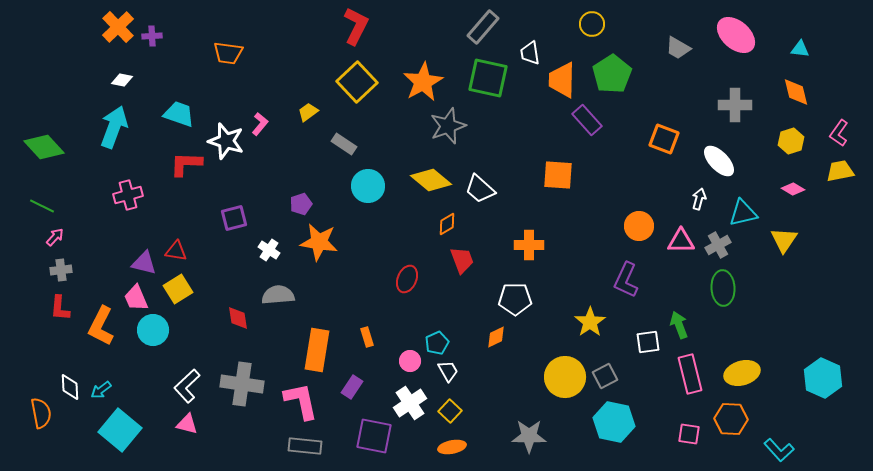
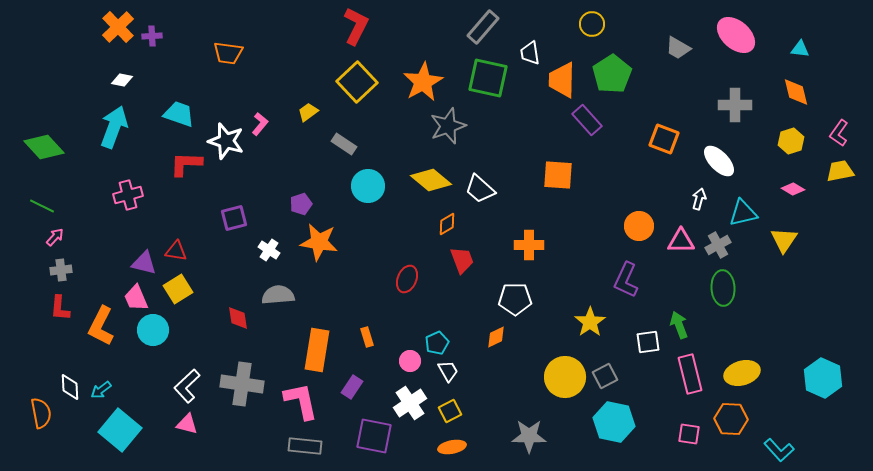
yellow square at (450, 411): rotated 20 degrees clockwise
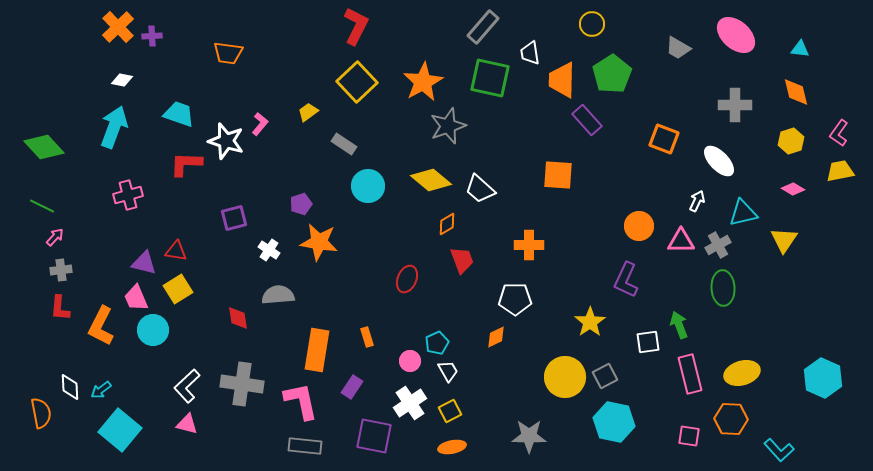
green square at (488, 78): moved 2 px right
white arrow at (699, 199): moved 2 px left, 2 px down; rotated 10 degrees clockwise
pink square at (689, 434): moved 2 px down
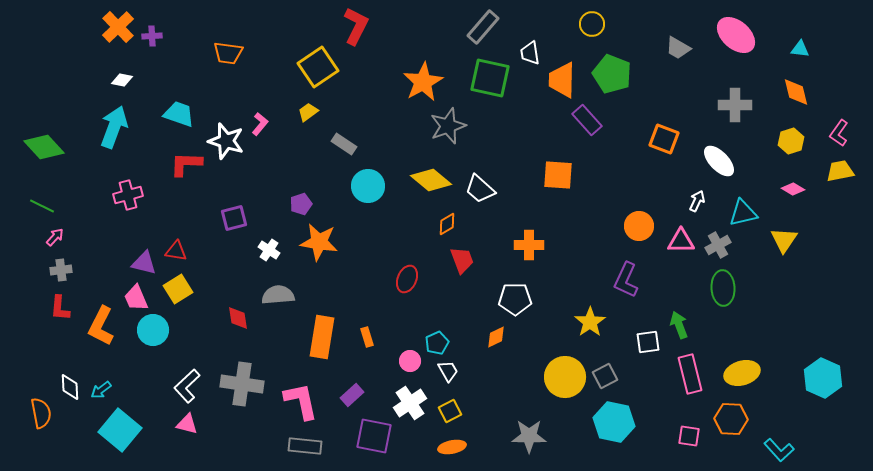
green pentagon at (612, 74): rotated 18 degrees counterclockwise
yellow square at (357, 82): moved 39 px left, 15 px up; rotated 9 degrees clockwise
orange rectangle at (317, 350): moved 5 px right, 13 px up
purple rectangle at (352, 387): moved 8 px down; rotated 15 degrees clockwise
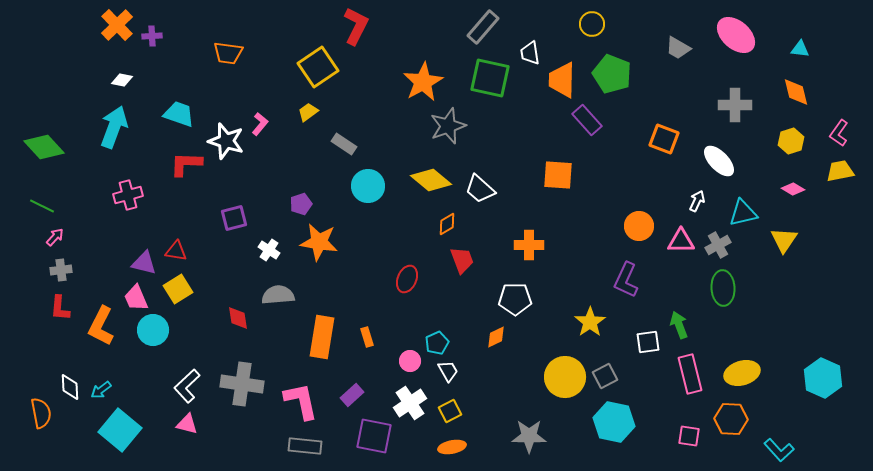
orange cross at (118, 27): moved 1 px left, 2 px up
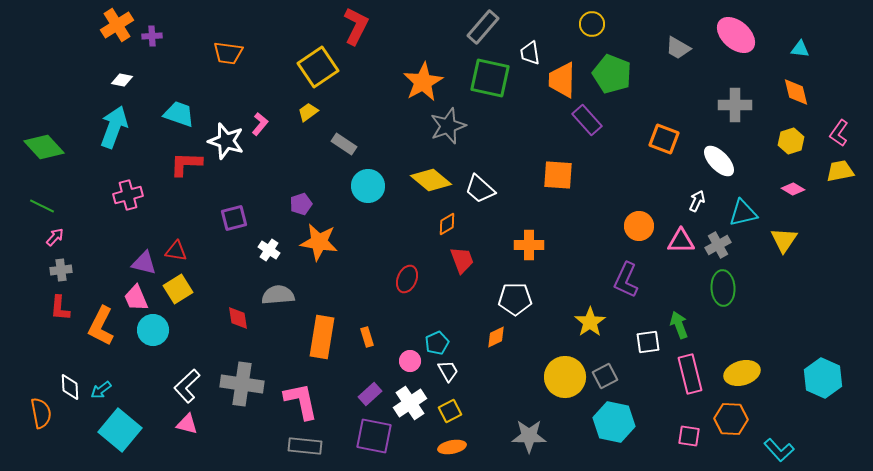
orange cross at (117, 25): rotated 12 degrees clockwise
purple rectangle at (352, 395): moved 18 px right, 1 px up
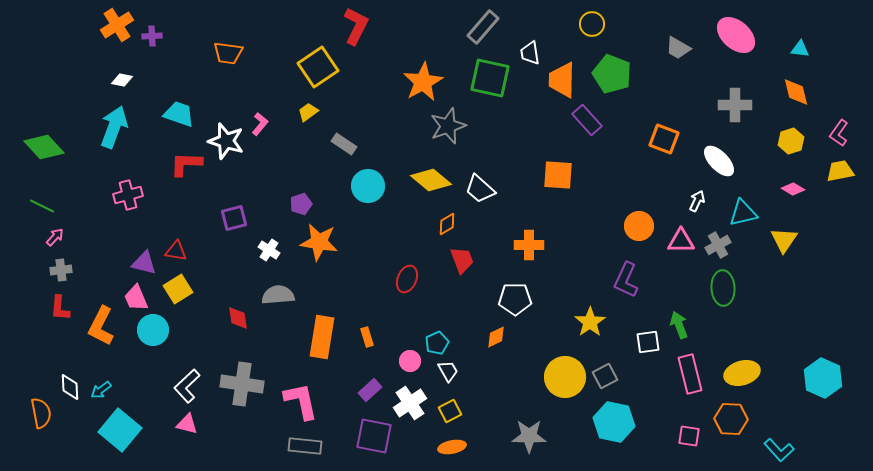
purple rectangle at (370, 394): moved 4 px up
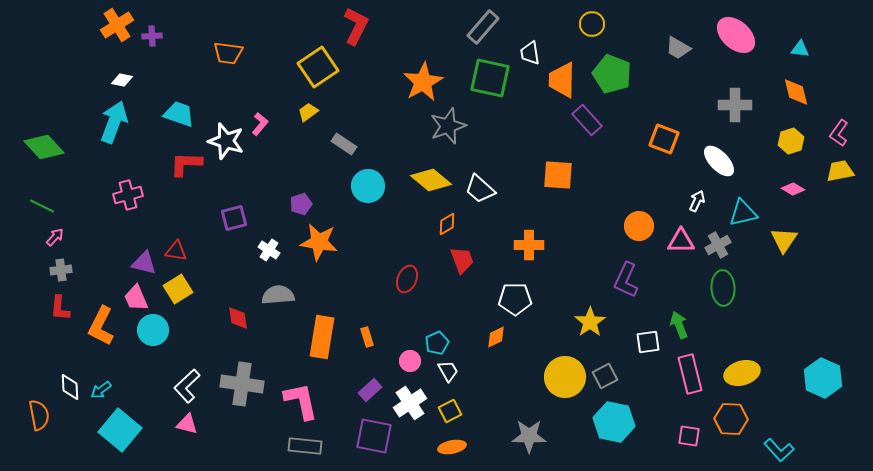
cyan arrow at (114, 127): moved 5 px up
orange semicircle at (41, 413): moved 2 px left, 2 px down
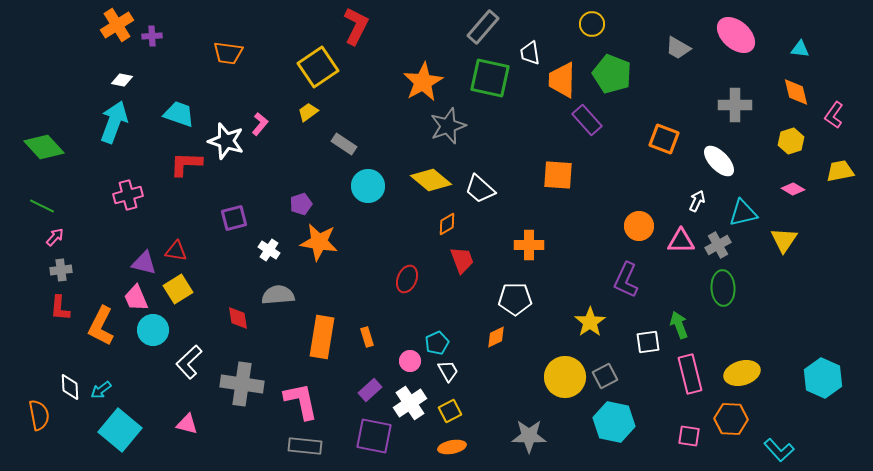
pink L-shape at (839, 133): moved 5 px left, 18 px up
white L-shape at (187, 386): moved 2 px right, 24 px up
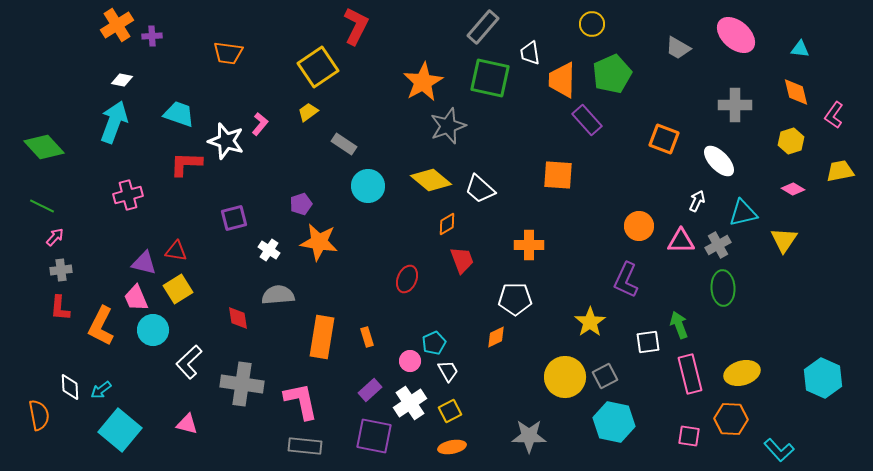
green pentagon at (612, 74): rotated 27 degrees clockwise
cyan pentagon at (437, 343): moved 3 px left
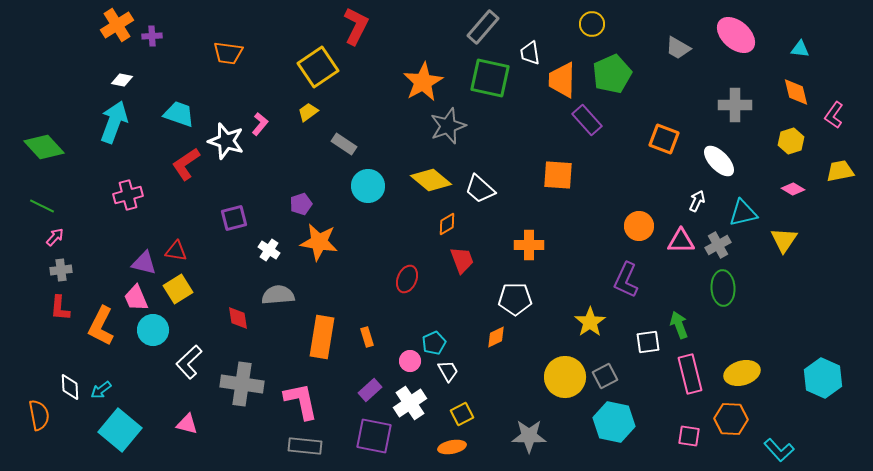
red L-shape at (186, 164): rotated 36 degrees counterclockwise
yellow square at (450, 411): moved 12 px right, 3 px down
